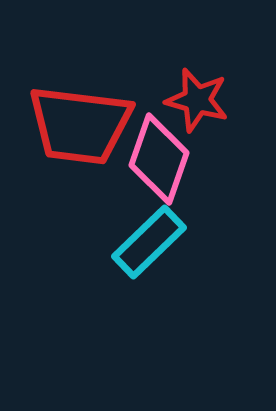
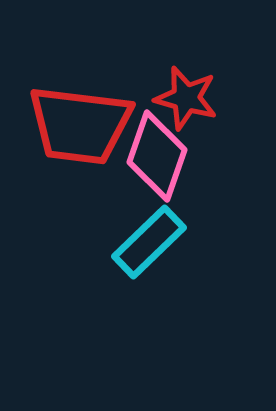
red star: moved 11 px left, 2 px up
pink diamond: moved 2 px left, 3 px up
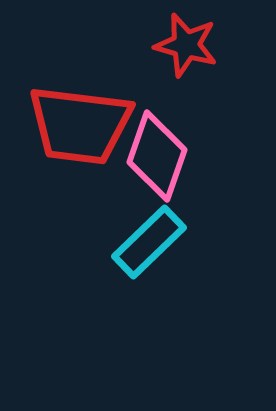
red star: moved 53 px up
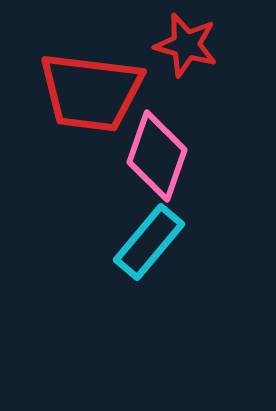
red trapezoid: moved 11 px right, 33 px up
cyan rectangle: rotated 6 degrees counterclockwise
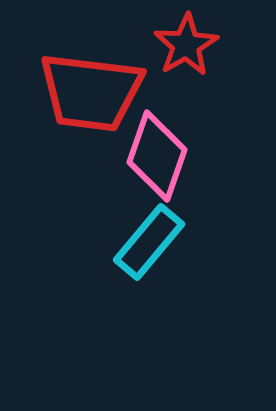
red star: rotated 26 degrees clockwise
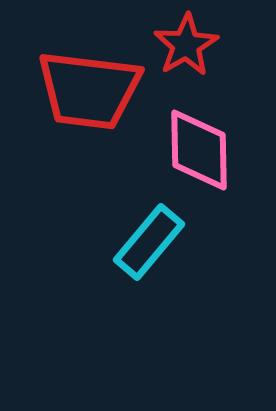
red trapezoid: moved 2 px left, 2 px up
pink diamond: moved 42 px right, 6 px up; rotated 20 degrees counterclockwise
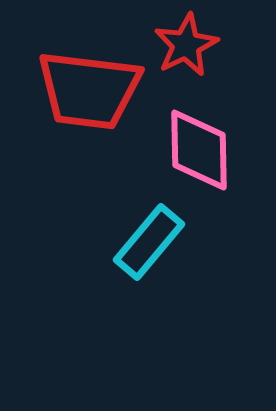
red star: rotated 4 degrees clockwise
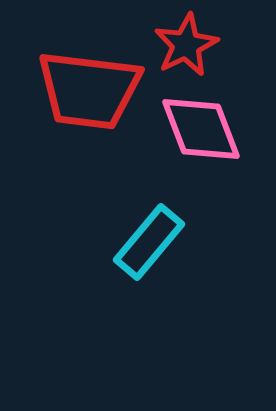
pink diamond: moved 2 px right, 21 px up; rotated 20 degrees counterclockwise
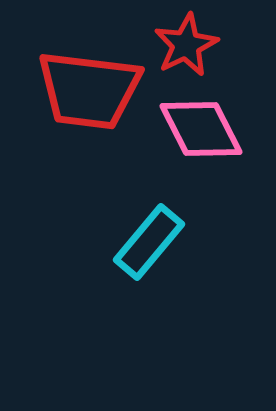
pink diamond: rotated 6 degrees counterclockwise
